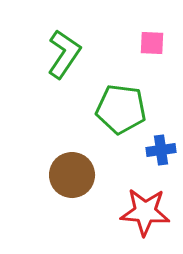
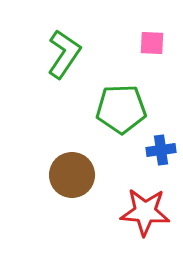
green pentagon: rotated 9 degrees counterclockwise
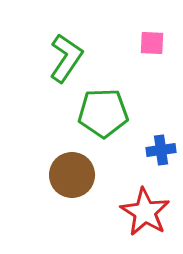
green L-shape: moved 2 px right, 4 px down
green pentagon: moved 18 px left, 4 px down
red star: rotated 27 degrees clockwise
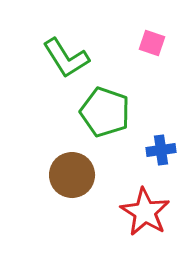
pink square: rotated 16 degrees clockwise
green L-shape: rotated 114 degrees clockwise
green pentagon: moved 2 px right, 1 px up; rotated 21 degrees clockwise
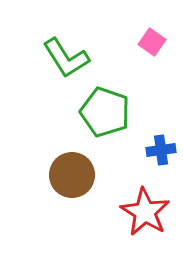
pink square: moved 1 px up; rotated 16 degrees clockwise
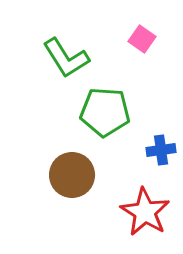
pink square: moved 10 px left, 3 px up
green pentagon: rotated 15 degrees counterclockwise
